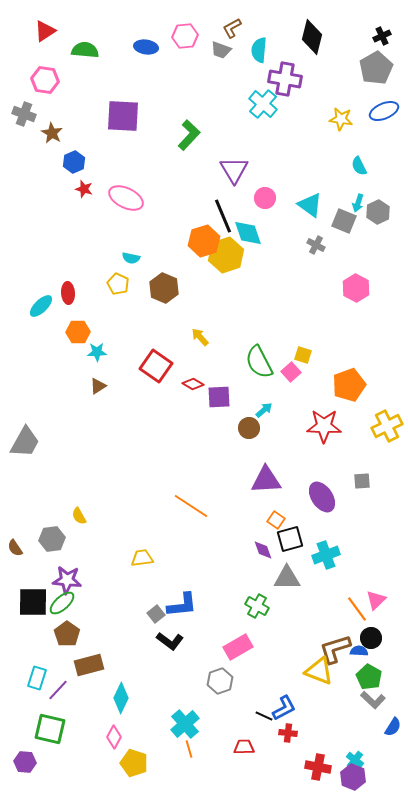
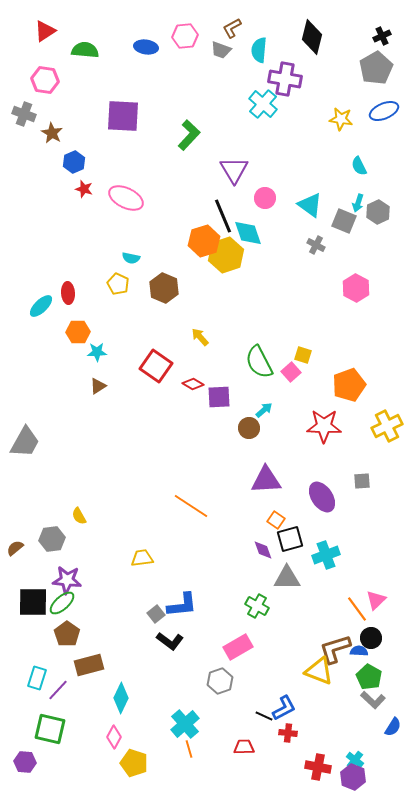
brown semicircle at (15, 548): rotated 84 degrees clockwise
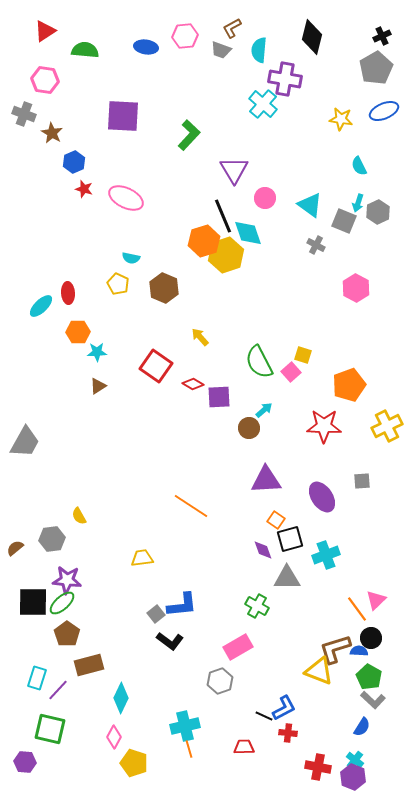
cyan cross at (185, 724): moved 2 px down; rotated 28 degrees clockwise
blue semicircle at (393, 727): moved 31 px left
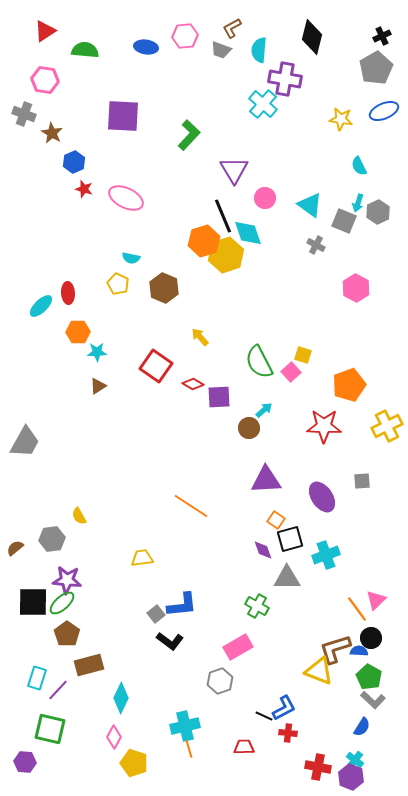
purple hexagon at (353, 777): moved 2 px left
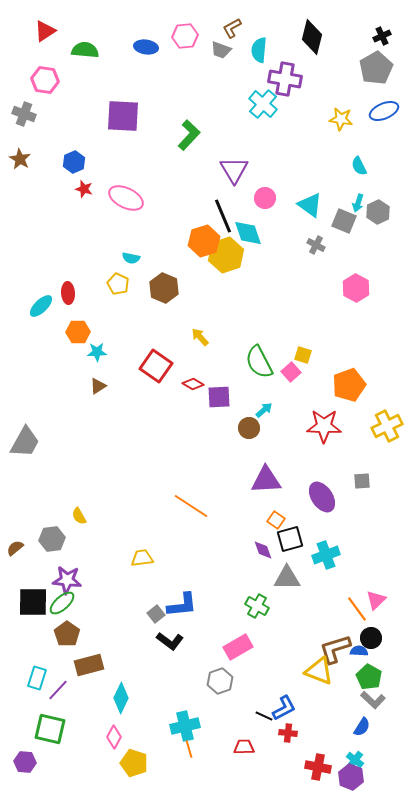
brown star at (52, 133): moved 32 px left, 26 px down
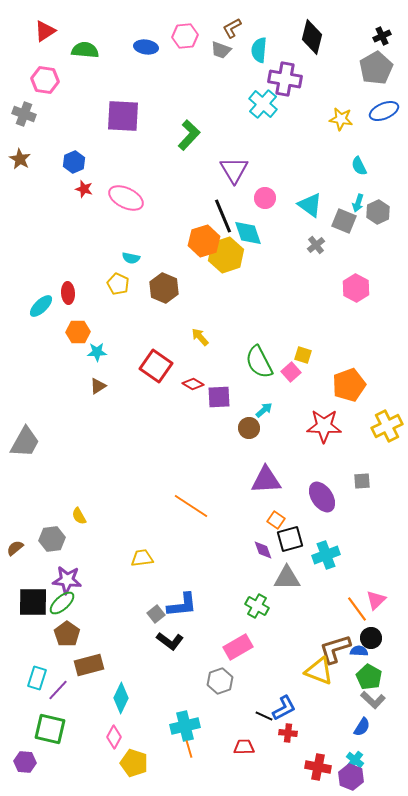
gray cross at (316, 245): rotated 24 degrees clockwise
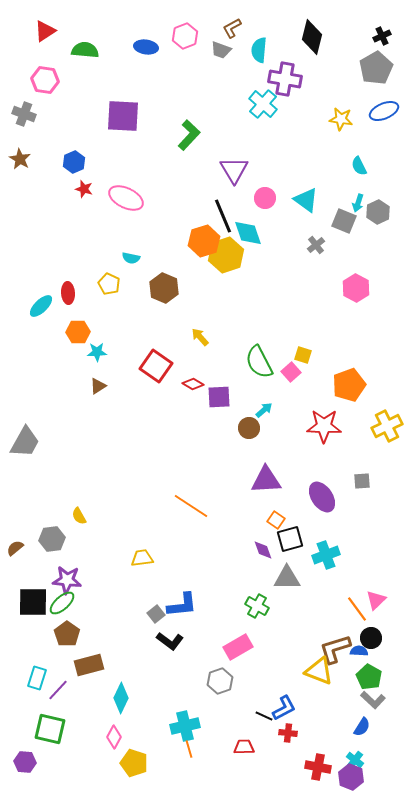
pink hexagon at (185, 36): rotated 15 degrees counterclockwise
cyan triangle at (310, 205): moved 4 px left, 5 px up
yellow pentagon at (118, 284): moved 9 px left
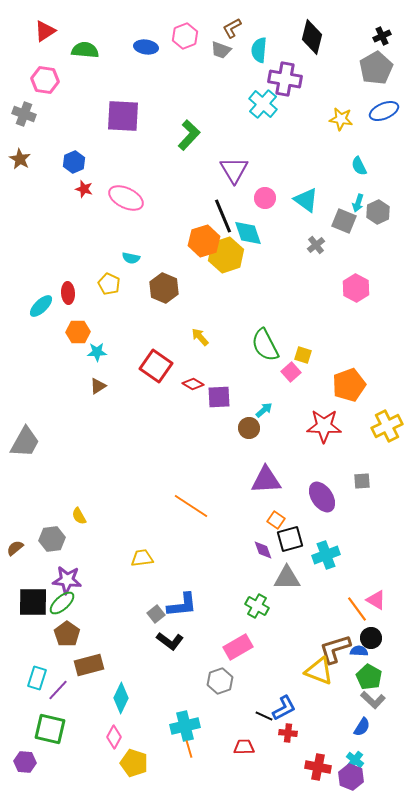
green semicircle at (259, 362): moved 6 px right, 17 px up
pink triangle at (376, 600): rotated 45 degrees counterclockwise
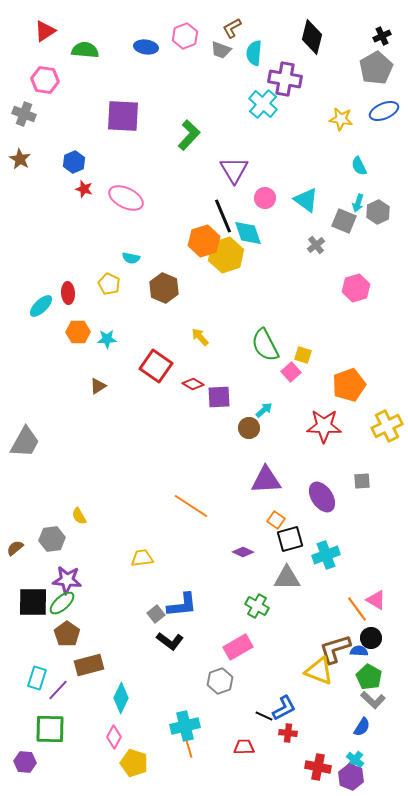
cyan semicircle at (259, 50): moved 5 px left, 3 px down
pink hexagon at (356, 288): rotated 16 degrees clockwise
cyan star at (97, 352): moved 10 px right, 13 px up
purple diamond at (263, 550): moved 20 px left, 2 px down; rotated 45 degrees counterclockwise
green square at (50, 729): rotated 12 degrees counterclockwise
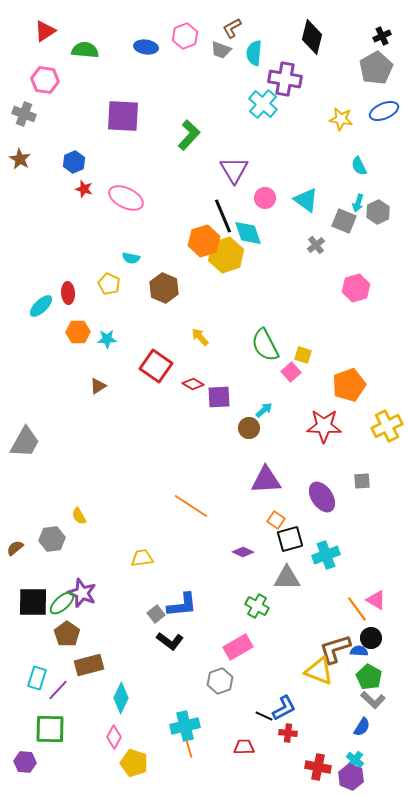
purple star at (67, 580): moved 15 px right, 13 px down; rotated 16 degrees clockwise
